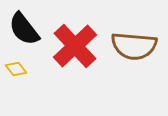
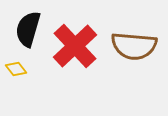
black semicircle: moved 4 px right; rotated 54 degrees clockwise
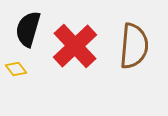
brown semicircle: rotated 90 degrees counterclockwise
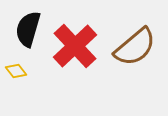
brown semicircle: moved 1 px right, 1 px down; rotated 45 degrees clockwise
yellow diamond: moved 2 px down
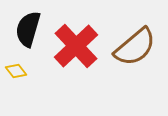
red cross: moved 1 px right
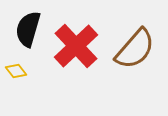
brown semicircle: moved 2 px down; rotated 9 degrees counterclockwise
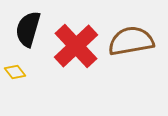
brown semicircle: moved 4 px left, 8 px up; rotated 141 degrees counterclockwise
yellow diamond: moved 1 px left, 1 px down
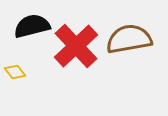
black semicircle: moved 4 px right, 3 px up; rotated 60 degrees clockwise
brown semicircle: moved 2 px left, 2 px up
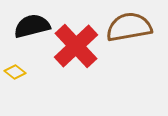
brown semicircle: moved 12 px up
yellow diamond: rotated 15 degrees counterclockwise
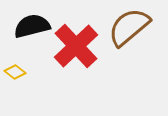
brown semicircle: rotated 30 degrees counterclockwise
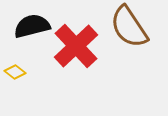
brown semicircle: rotated 84 degrees counterclockwise
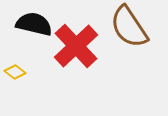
black semicircle: moved 2 px right, 2 px up; rotated 27 degrees clockwise
